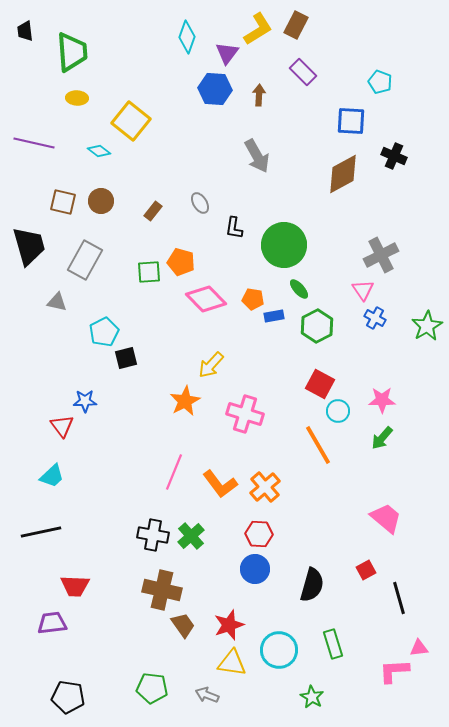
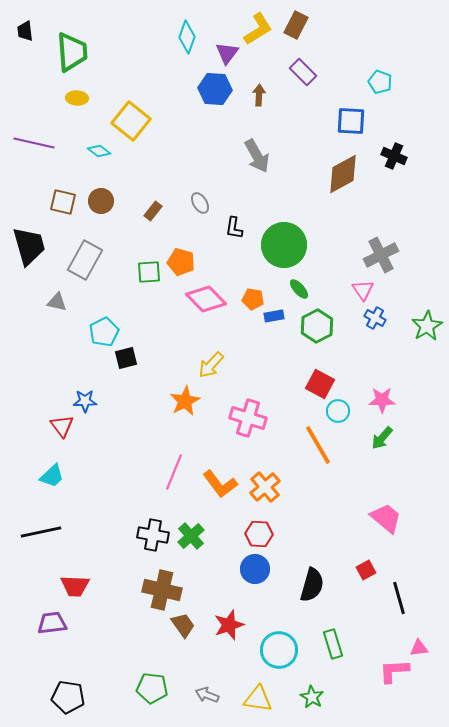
pink cross at (245, 414): moved 3 px right, 4 px down
yellow triangle at (232, 663): moved 26 px right, 36 px down
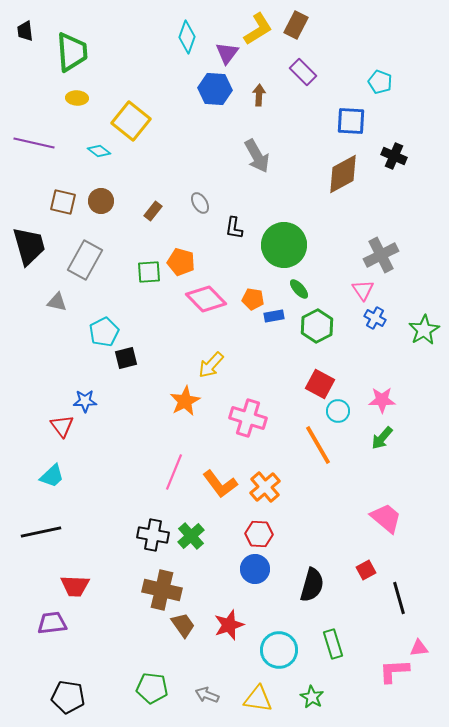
green star at (427, 326): moved 3 px left, 4 px down
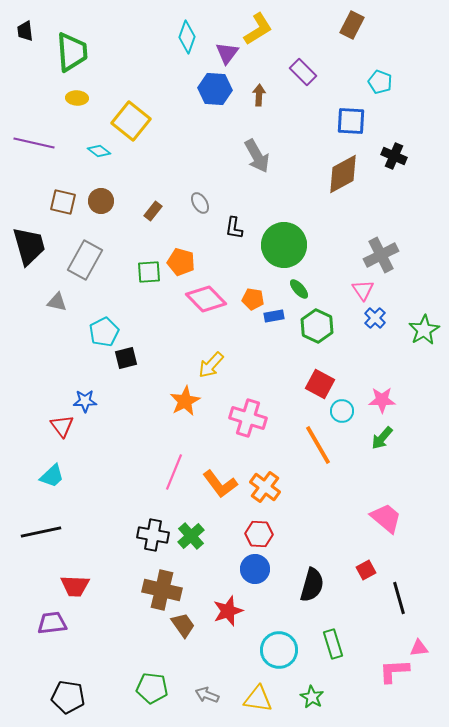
brown rectangle at (296, 25): moved 56 px right
blue cross at (375, 318): rotated 15 degrees clockwise
green hexagon at (317, 326): rotated 8 degrees counterclockwise
cyan circle at (338, 411): moved 4 px right
orange cross at (265, 487): rotated 12 degrees counterclockwise
red star at (229, 625): moved 1 px left, 14 px up
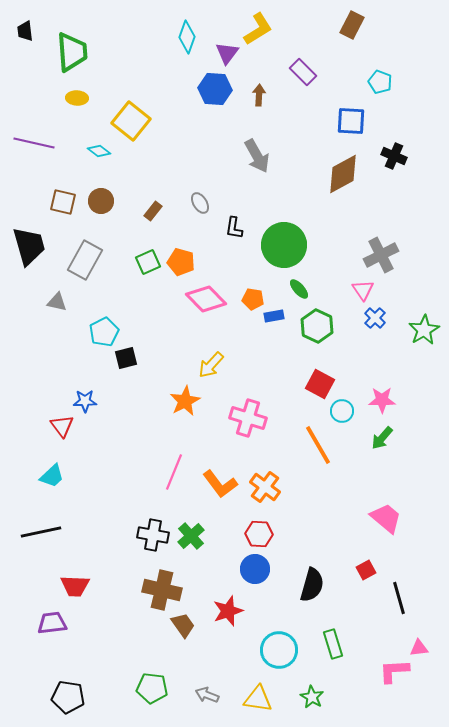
green square at (149, 272): moved 1 px left, 10 px up; rotated 20 degrees counterclockwise
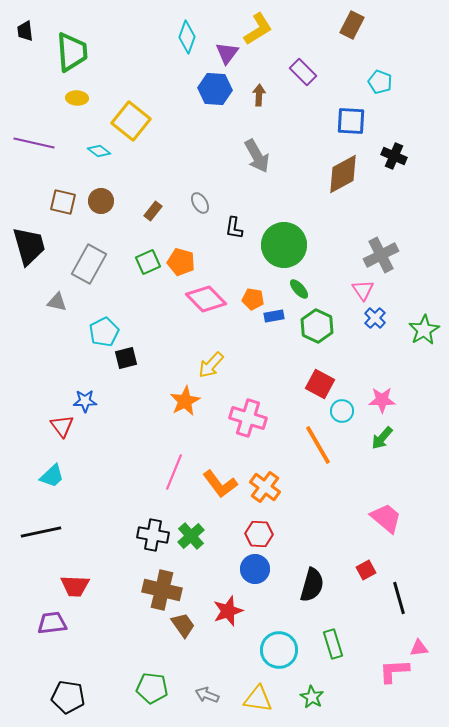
gray rectangle at (85, 260): moved 4 px right, 4 px down
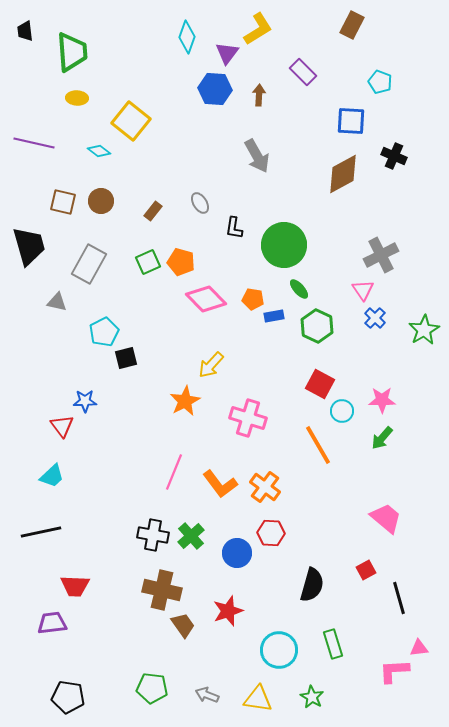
red hexagon at (259, 534): moved 12 px right, 1 px up
blue circle at (255, 569): moved 18 px left, 16 px up
